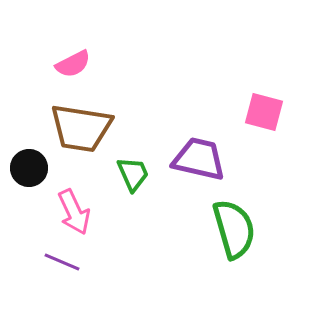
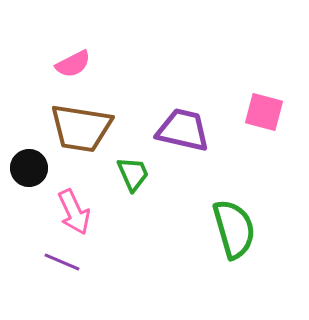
purple trapezoid: moved 16 px left, 29 px up
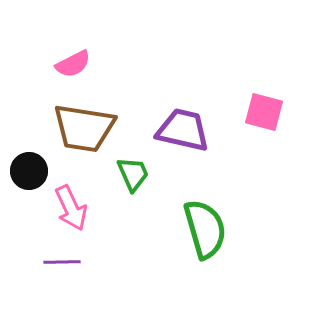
brown trapezoid: moved 3 px right
black circle: moved 3 px down
pink arrow: moved 3 px left, 4 px up
green semicircle: moved 29 px left
purple line: rotated 24 degrees counterclockwise
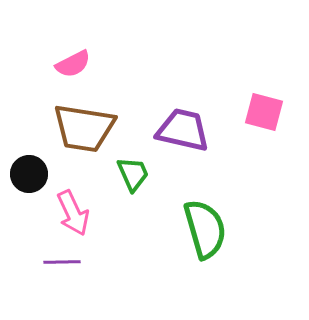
black circle: moved 3 px down
pink arrow: moved 2 px right, 5 px down
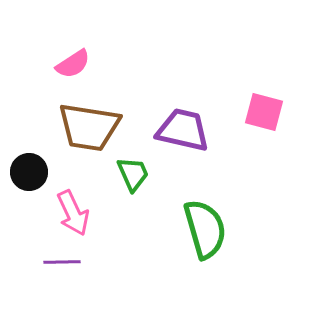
pink semicircle: rotated 6 degrees counterclockwise
brown trapezoid: moved 5 px right, 1 px up
black circle: moved 2 px up
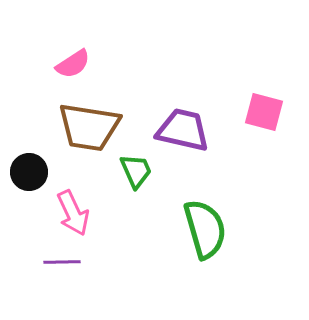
green trapezoid: moved 3 px right, 3 px up
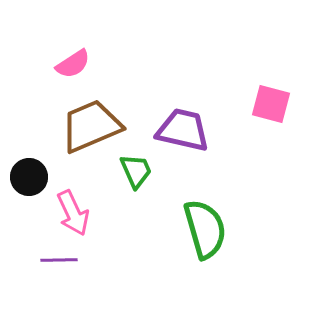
pink square: moved 7 px right, 8 px up
brown trapezoid: moved 2 px right, 1 px up; rotated 148 degrees clockwise
black circle: moved 5 px down
purple line: moved 3 px left, 2 px up
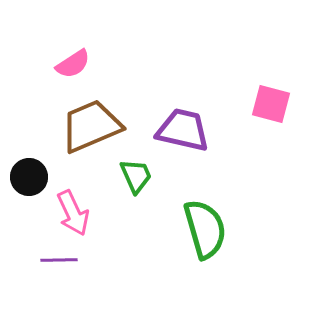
green trapezoid: moved 5 px down
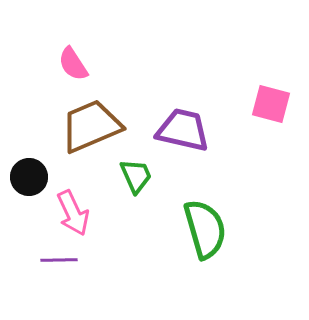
pink semicircle: rotated 90 degrees clockwise
